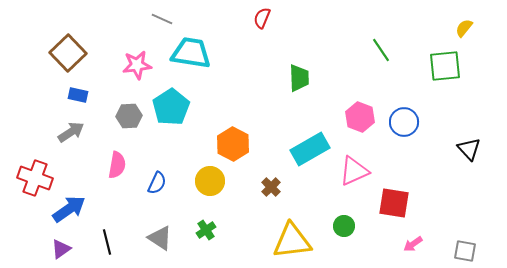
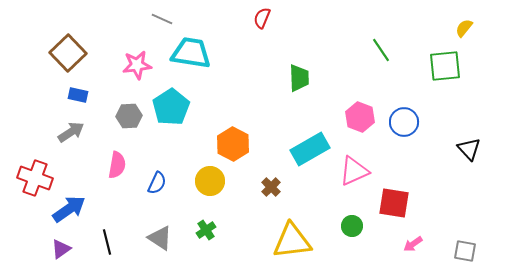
green circle: moved 8 px right
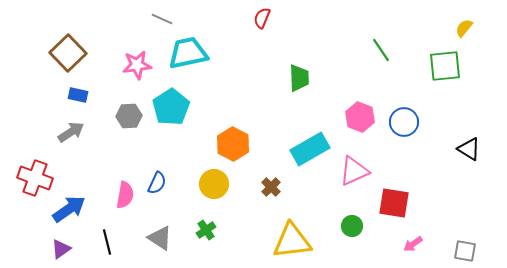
cyan trapezoid: moved 3 px left; rotated 21 degrees counterclockwise
black triangle: rotated 15 degrees counterclockwise
pink semicircle: moved 8 px right, 30 px down
yellow circle: moved 4 px right, 3 px down
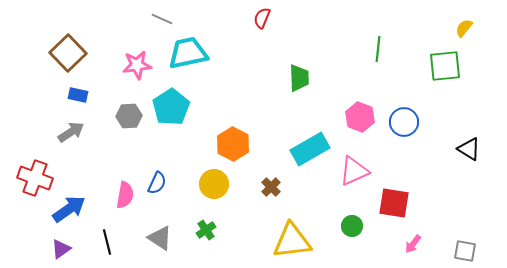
green line: moved 3 px left, 1 px up; rotated 40 degrees clockwise
pink arrow: rotated 18 degrees counterclockwise
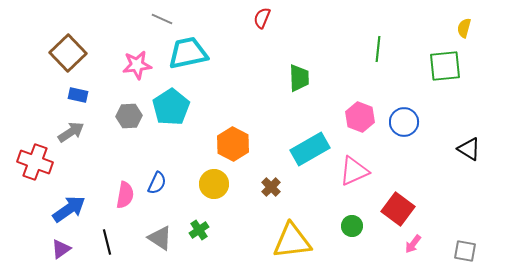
yellow semicircle: rotated 24 degrees counterclockwise
red cross: moved 16 px up
red square: moved 4 px right, 6 px down; rotated 28 degrees clockwise
green cross: moved 7 px left
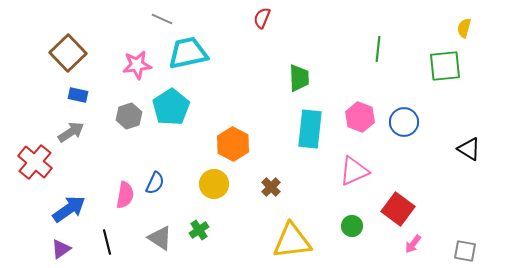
gray hexagon: rotated 15 degrees counterclockwise
cyan rectangle: moved 20 px up; rotated 54 degrees counterclockwise
red cross: rotated 20 degrees clockwise
blue semicircle: moved 2 px left
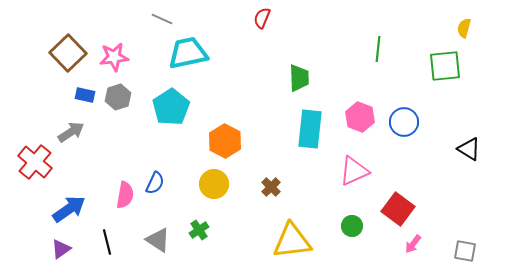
pink star: moved 23 px left, 8 px up
blue rectangle: moved 7 px right
gray hexagon: moved 11 px left, 19 px up
orange hexagon: moved 8 px left, 3 px up
gray triangle: moved 2 px left, 2 px down
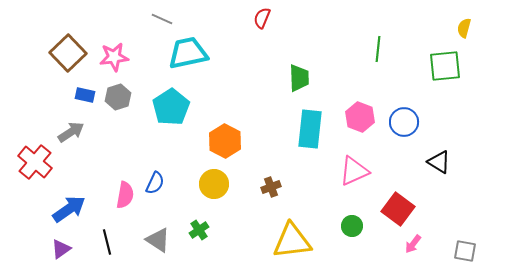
black triangle: moved 30 px left, 13 px down
brown cross: rotated 24 degrees clockwise
